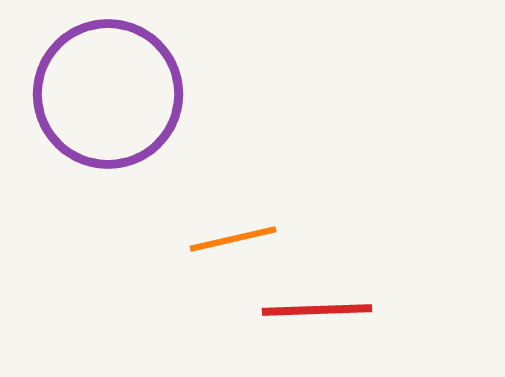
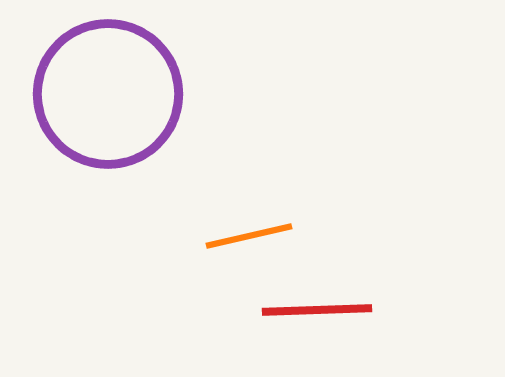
orange line: moved 16 px right, 3 px up
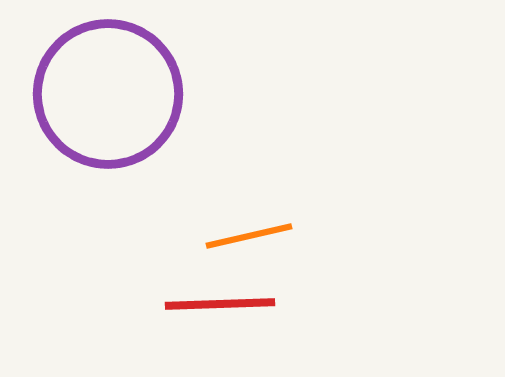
red line: moved 97 px left, 6 px up
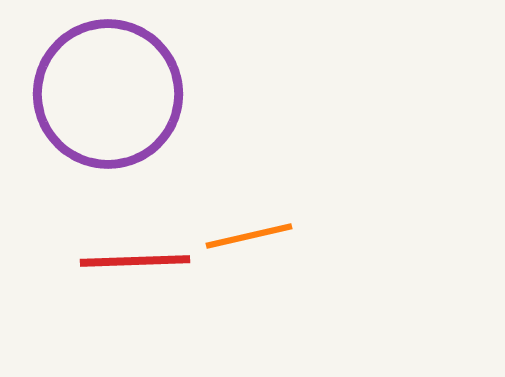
red line: moved 85 px left, 43 px up
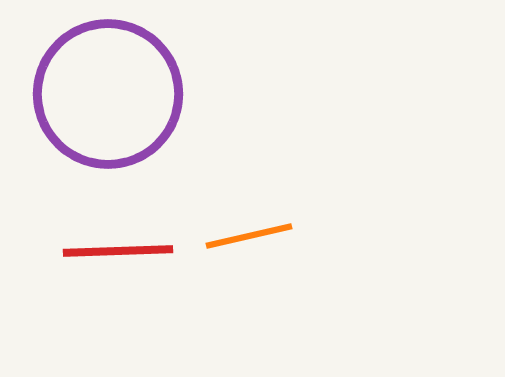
red line: moved 17 px left, 10 px up
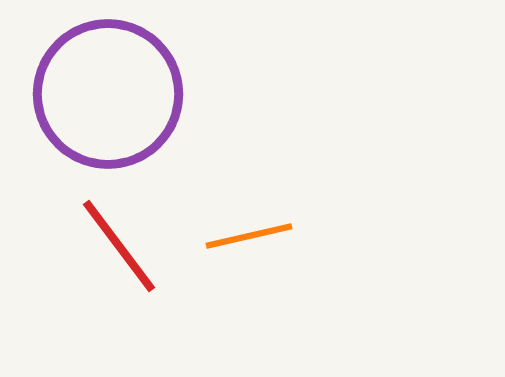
red line: moved 1 px right, 5 px up; rotated 55 degrees clockwise
